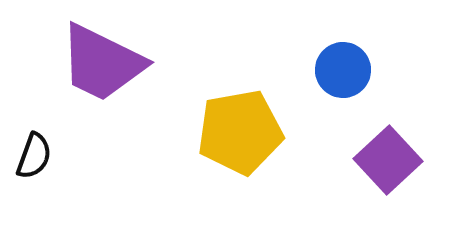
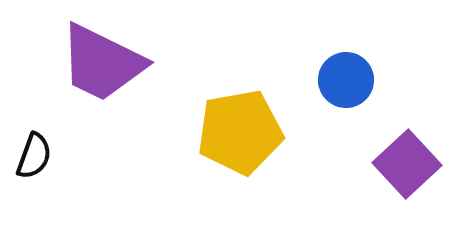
blue circle: moved 3 px right, 10 px down
purple square: moved 19 px right, 4 px down
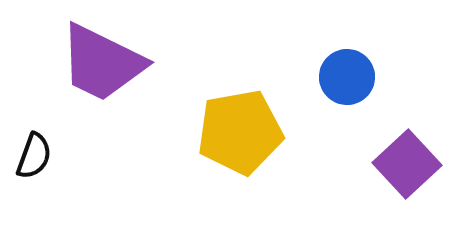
blue circle: moved 1 px right, 3 px up
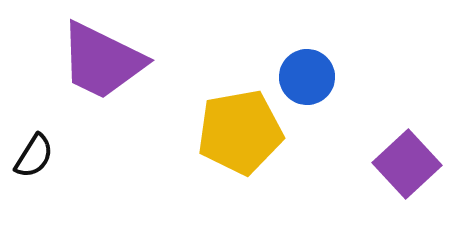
purple trapezoid: moved 2 px up
blue circle: moved 40 px left
black semicircle: rotated 12 degrees clockwise
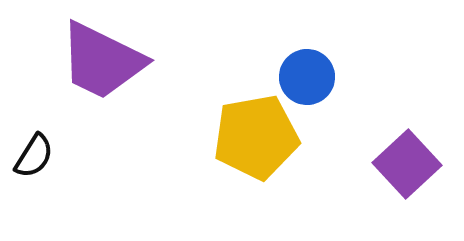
yellow pentagon: moved 16 px right, 5 px down
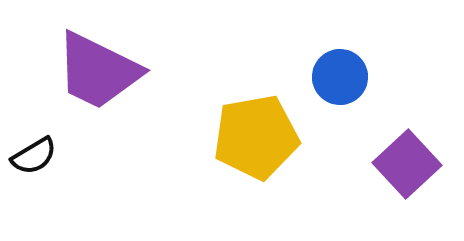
purple trapezoid: moved 4 px left, 10 px down
blue circle: moved 33 px right
black semicircle: rotated 27 degrees clockwise
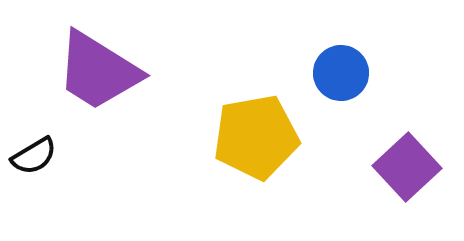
purple trapezoid: rotated 6 degrees clockwise
blue circle: moved 1 px right, 4 px up
purple square: moved 3 px down
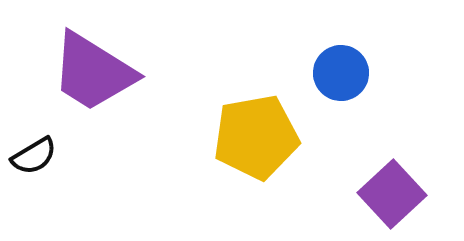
purple trapezoid: moved 5 px left, 1 px down
purple square: moved 15 px left, 27 px down
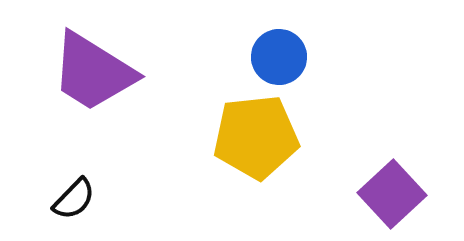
blue circle: moved 62 px left, 16 px up
yellow pentagon: rotated 4 degrees clockwise
black semicircle: moved 40 px right, 43 px down; rotated 15 degrees counterclockwise
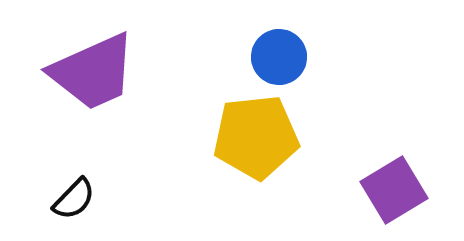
purple trapezoid: rotated 56 degrees counterclockwise
purple square: moved 2 px right, 4 px up; rotated 12 degrees clockwise
